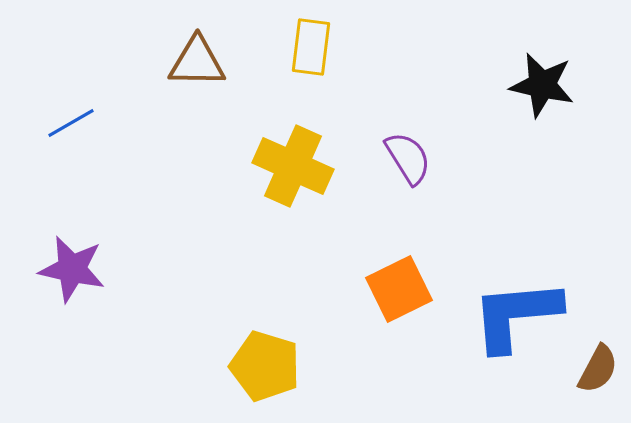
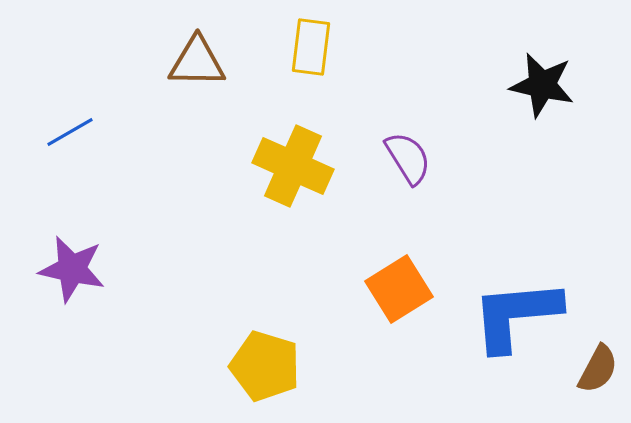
blue line: moved 1 px left, 9 px down
orange square: rotated 6 degrees counterclockwise
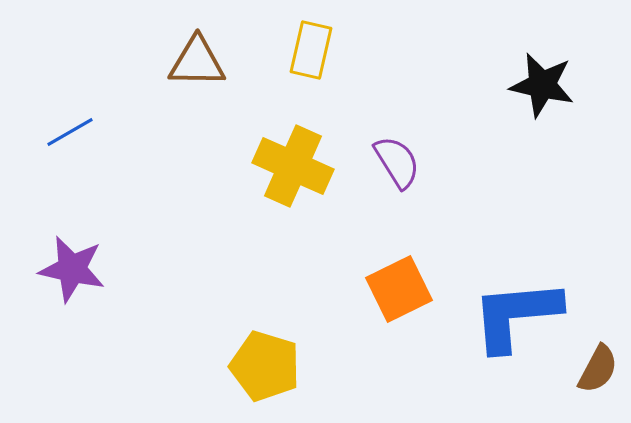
yellow rectangle: moved 3 px down; rotated 6 degrees clockwise
purple semicircle: moved 11 px left, 4 px down
orange square: rotated 6 degrees clockwise
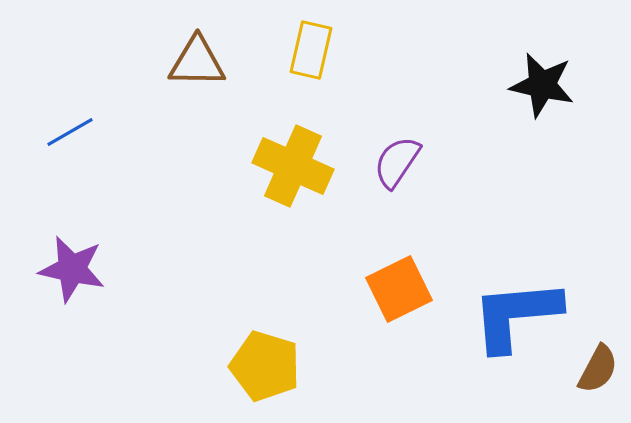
purple semicircle: rotated 114 degrees counterclockwise
